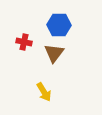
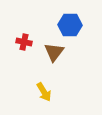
blue hexagon: moved 11 px right
brown triangle: moved 1 px up
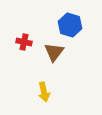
blue hexagon: rotated 15 degrees clockwise
yellow arrow: rotated 18 degrees clockwise
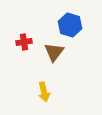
red cross: rotated 21 degrees counterclockwise
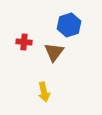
blue hexagon: moved 1 px left; rotated 25 degrees clockwise
red cross: rotated 14 degrees clockwise
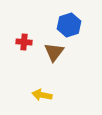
yellow arrow: moved 2 px left, 3 px down; rotated 114 degrees clockwise
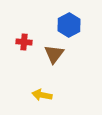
blue hexagon: rotated 10 degrees counterclockwise
brown triangle: moved 2 px down
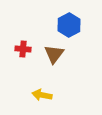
red cross: moved 1 px left, 7 px down
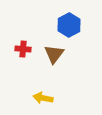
yellow arrow: moved 1 px right, 3 px down
